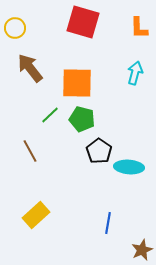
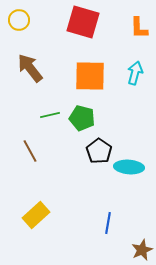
yellow circle: moved 4 px right, 8 px up
orange square: moved 13 px right, 7 px up
green line: rotated 30 degrees clockwise
green pentagon: moved 1 px up
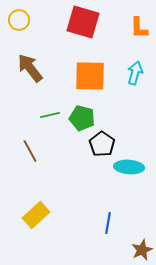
black pentagon: moved 3 px right, 7 px up
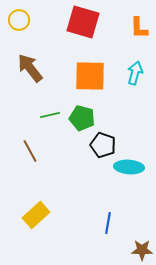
black pentagon: moved 1 px right, 1 px down; rotated 15 degrees counterclockwise
brown star: rotated 25 degrees clockwise
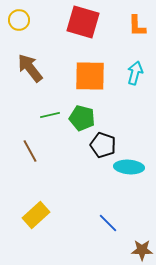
orange L-shape: moved 2 px left, 2 px up
blue line: rotated 55 degrees counterclockwise
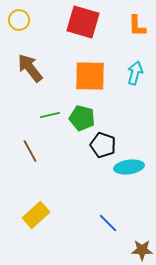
cyan ellipse: rotated 12 degrees counterclockwise
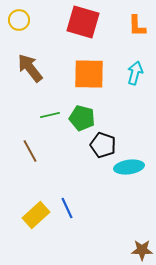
orange square: moved 1 px left, 2 px up
blue line: moved 41 px left, 15 px up; rotated 20 degrees clockwise
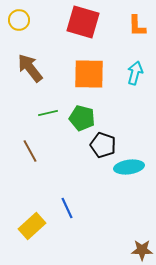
green line: moved 2 px left, 2 px up
yellow rectangle: moved 4 px left, 11 px down
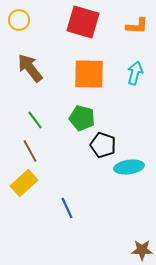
orange L-shape: rotated 85 degrees counterclockwise
green line: moved 13 px left, 7 px down; rotated 66 degrees clockwise
yellow rectangle: moved 8 px left, 43 px up
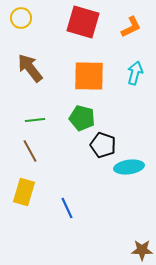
yellow circle: moved 2 px right, 2 px up
orange L-shape: moved 6 px left, 1 px down; rotated 30 degrees counterclockwise
orange square: moved 2 px down
green line: rotated 60 degrees counterclockwise
yellow rectangle: moved 9 px down; rotated 32 degrees counterclockwise
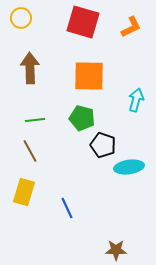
brown arrow: rotated 36 degrees clockwise
cyan arrow: moved 1 px right, 27 px down
brown star: moved 26 px left
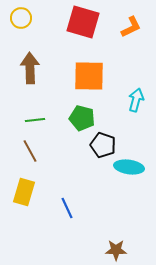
cyan ellipse: rotated 16 degrees clockwise
